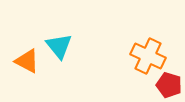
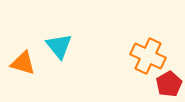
orange triangle: moved 4 px left, 2 px down; rotated 12 degrees counterclockwise
red pentagon: moved 1 px up; rotated 25 degrees clockwise
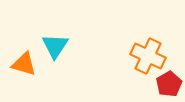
cyan triangle: moved 4 px left; rotated 12 degrees clockwise
orange triangle: moved 1 px right, 1 px down
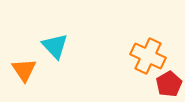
cyan triangle: rotated 16 degrees counterclockwise
orange triangle: moved 6 px down; rotated 40 degrees clockwise
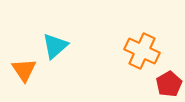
cyan triangle: rotated 32 degrees clockwise
orange cross: moved 6 px left, 5 px up
